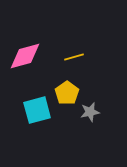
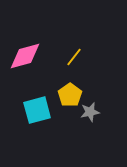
yellow line: rotated 36 degrees counterclockwise
yellow pentagon: moved 3 px right, 2 px down
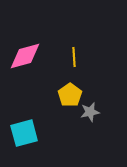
yellow line: rotated 42 degrees counterclockwise
cyan square: moved 13 px left, 23 px down
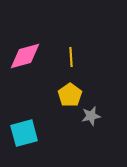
yellow line: moved 3 px left
gray star: moved 1 px right, 4 px down
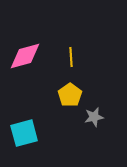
gray star: moved 3 px right, 1 px down
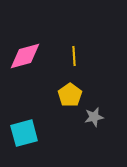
yellow line: moved 3 px right, 1 px up
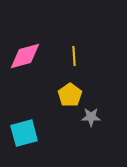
gray star: moved 3 px left; rotated 12 degrees clockwise
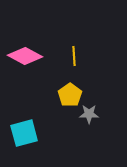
pink diamond: rotated 44 degrees clockwise
gray star: moved 2 px left, 3 px up
